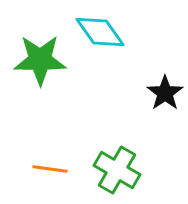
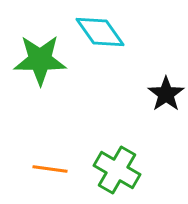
black star: moved 1 px right, 1 px down
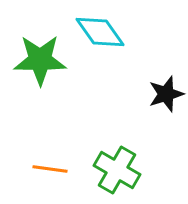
black star: rotated 18 degrees clockwise
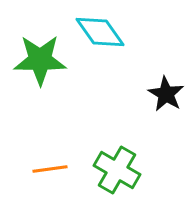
black star: rotated 24 degrees counterclockwise
orange line: rotated 16 degrees counterclockwise
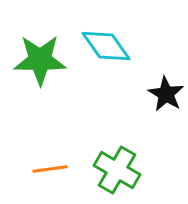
cyan diamond: moved 6 px right, 14 px down
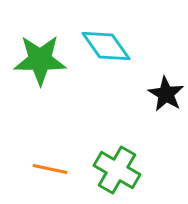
orange line: rotated 20 degrees clockwise
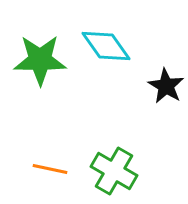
black star: moved 8 px up
green cross: moved 3 px left, 1 px down
